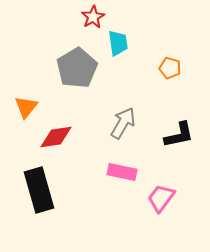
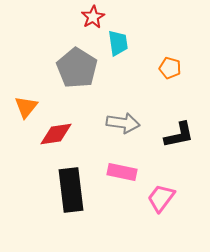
gray pentagon: rotated 9 degrees counterclockwise
gray arrow: rotated 68 degrees clockwise
red diamond: moved 3 px up
black rectangle: moved 32 px right; rotated 9 degrees clockwise
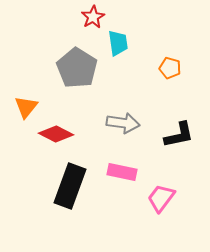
red diamond: rotated 36 degrees clockwise
black rectangle: moved 1 px left, 4 px up; rotated 27 degrees clockwise
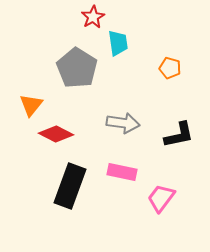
orange triangle: moved 5 px right, 2 px up
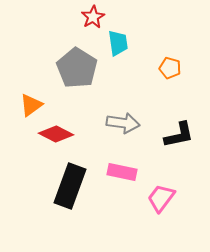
orange triangle: rotated 15 degrees clockwise
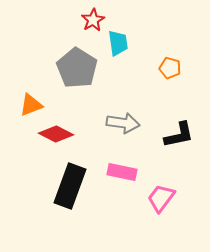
red star: moved 3 px down
orange triangle: rotated 15 degrees clockwise
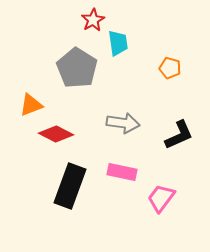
black L-shape: rotated 12 degrees counterclockwise
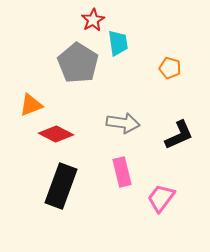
gray pentagon: moved 1 px right, 5 px up
pink rectangle: rotated 64 degrees clockwise
black rectangle: moved 9 px left
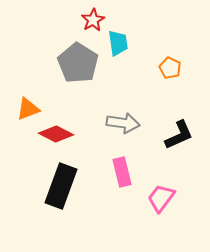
orange pentagon: rotated 10 degrees clockwise
orange triangle: moved 3 px left, 4 px down
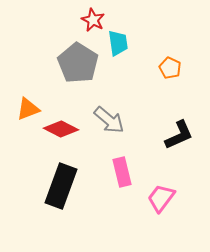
red star: rotated 15 degrees counterclockwise
gray arrow: moved 14 px left, 3 px up; rotated 32 degrees clockwise
red diamond: moved 5 px right, 5 px up
